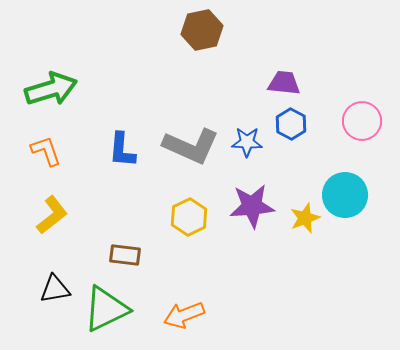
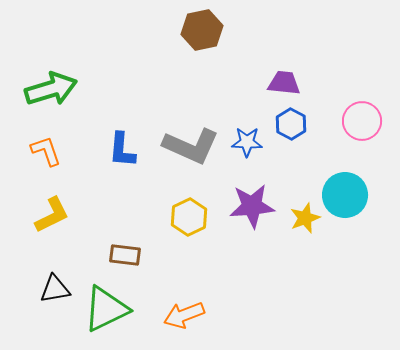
yellow L-shape: rotated 12 degrees clockwise
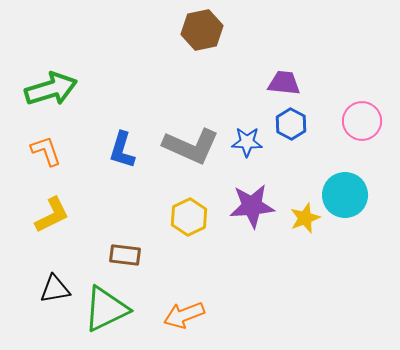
blue L-shape: rotated 12 degrees clockwise
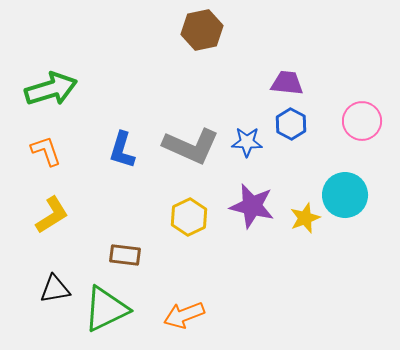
purple trapezoid: moved 3 px right
purple star: rotated 18 degrees clockwise
yellow L-shape: rotated 6 degrees counterclockwise
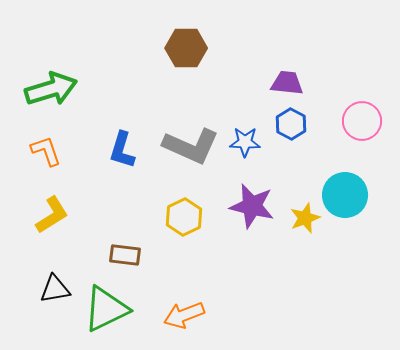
brown hexagon: moved 16 px left, 18 px down; rotated 12 degrees clockwise
blue star: moved 2 px left
yellow hexagon: moved 5 px left
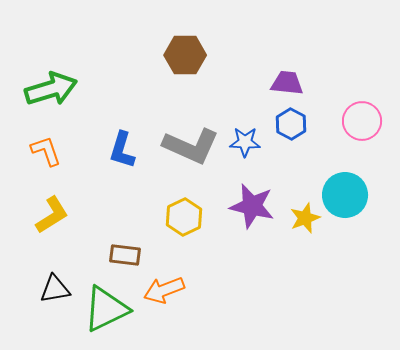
brown hexagon: moved 1 px left, 7 px down
orange arrow: moved 20 px left, 25 px up
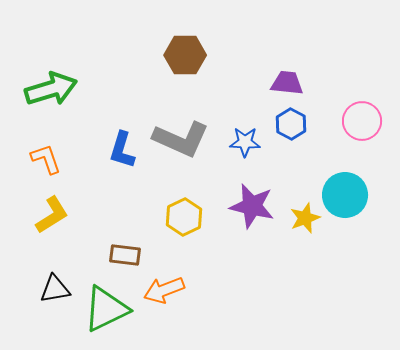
gray L-shape: moved 10 px left, 7 px up
orange L-shape: moved 8 px down
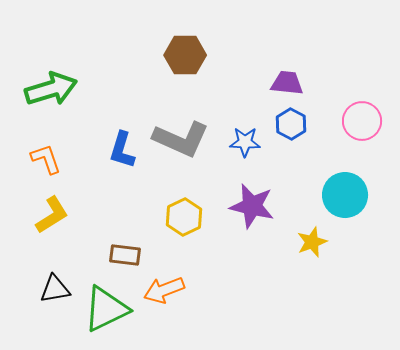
yellow star: moved 7 px right, 24 px down
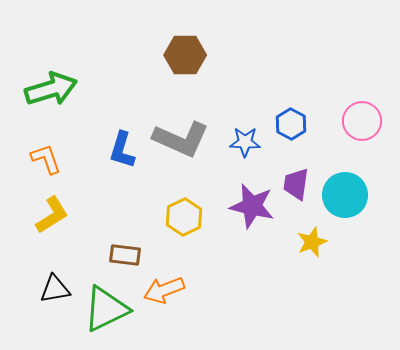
purple trapezoid: moved 9 px right, 101 px down; rotated 88 degrees counterclockwise
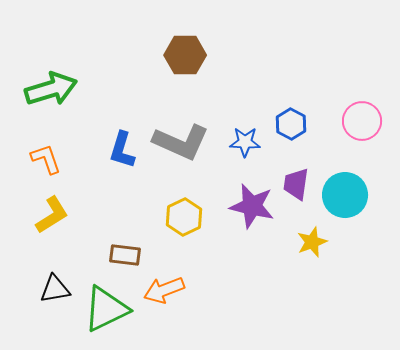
gray L-shape: moved 3 px down
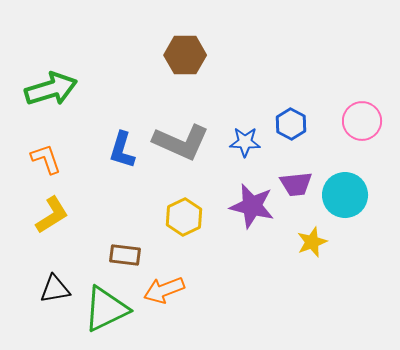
purple trapezoid: rotated 104 degrees counterclockwise
